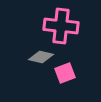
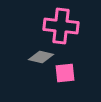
pink square: rotated 15 degrees clockwise
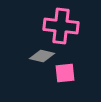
gray diamond: moved 1 px right, 1 px up
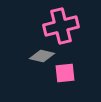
pink cross: rotated 20 degrees counterclockwise
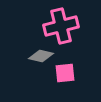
gray diamond: moved 1 px left
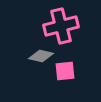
pink square: moved 2 px up
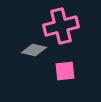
gray diamond: moved 7 px left, 6 px up
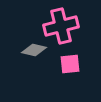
pink square: moved 5 px right, 7 px up
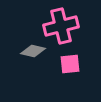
gray diamond: moved 1 px left, 1 px down
